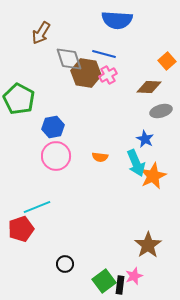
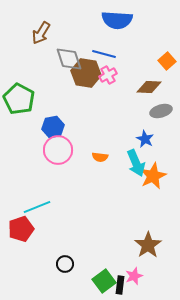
pink circle: moved 2 px right, 6 px up
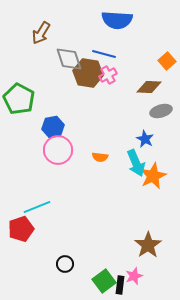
brown hexagon: moved 2 px right
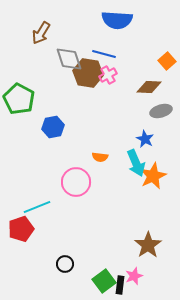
pink circle: moved 18 px right, 32 px down
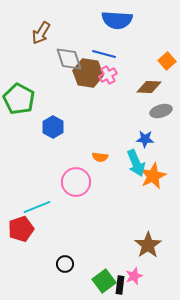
blue hexagon: rotated 20 degrees counterclockwise
blue star: rotated 24 degrees counterclockwise
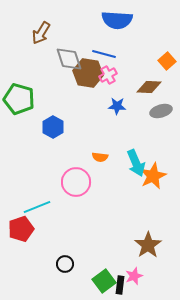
green pentagon: rotated 12 degrees counterclockwise
blue star: moved 28 px left, 33 px up
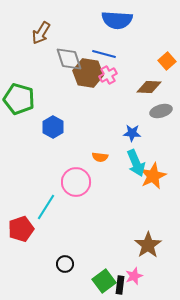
blue star: moved 15 px right, 27 px down
cyan line: moved 9 px right; rotated 36 degrees counterclockwise
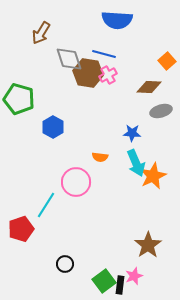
cyan line: moved 2 px up
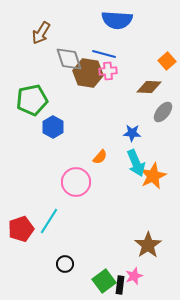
pink cross: moved 4 px up; rotated 24 degrees clockwise
green pentagon: moved 13 px right, 1 px down; rotated 28 degrees counterclockwise
gray ellipse: moved 2 px right, 1 px down; rotated 35 degrees counterclockwise
orange semicircle: rotated 56 degrees counterclockwise
cyan line: moved 3 px right, 16 px down
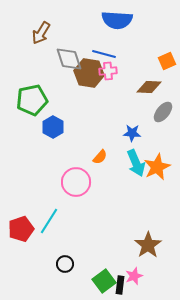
orange square: rotated 18 degrees clockwise
brown hexagon: moved 1 px right
orange star: moved 4 px right, 9 px up
